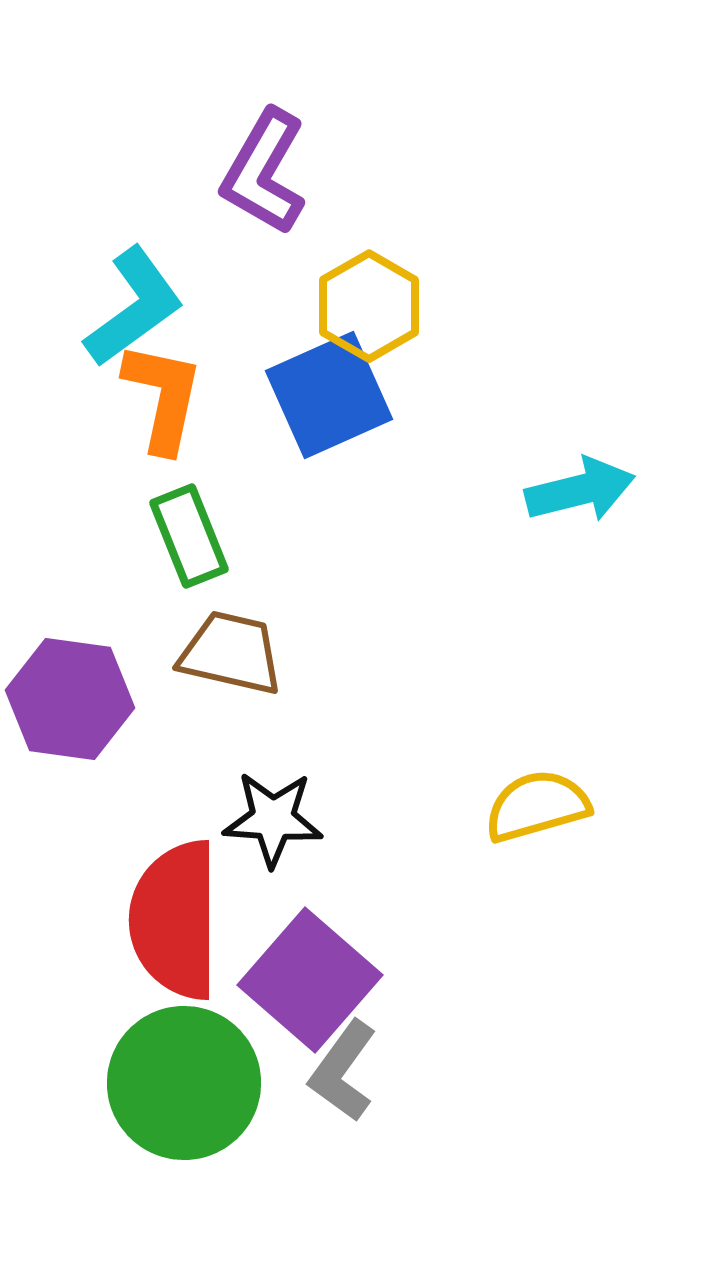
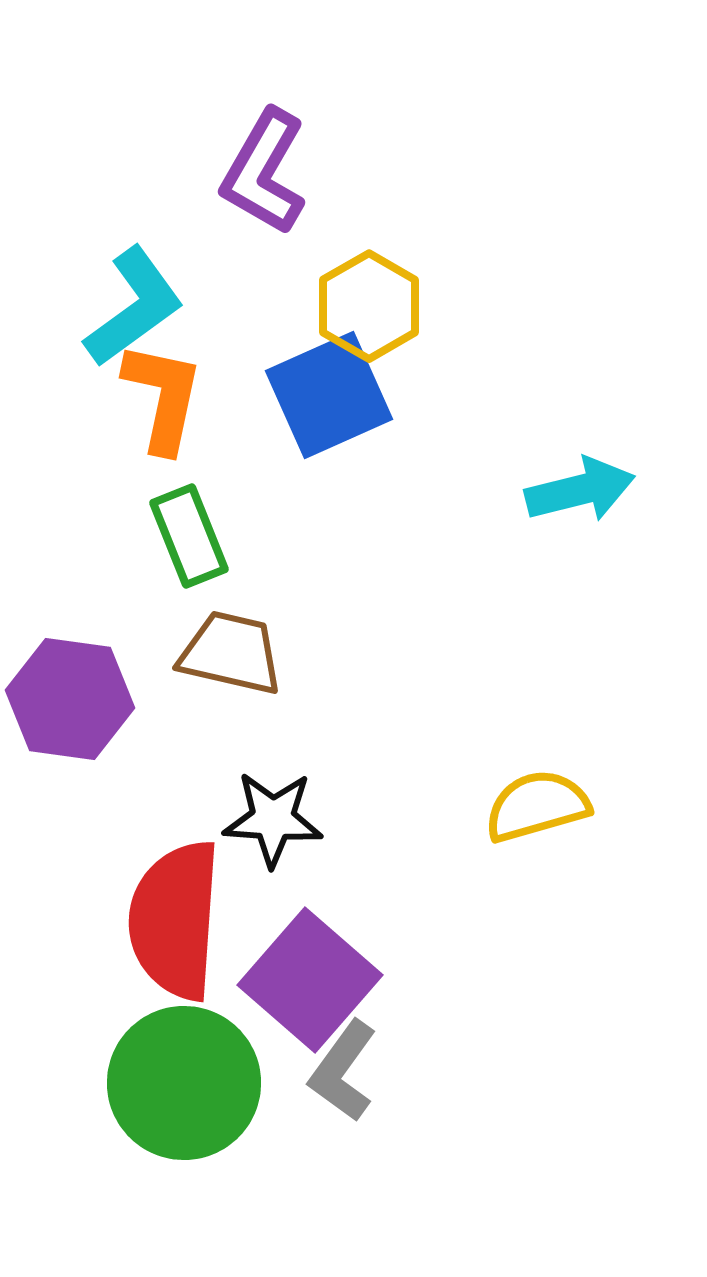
red semicircle: rotated 4 degrees clockwise
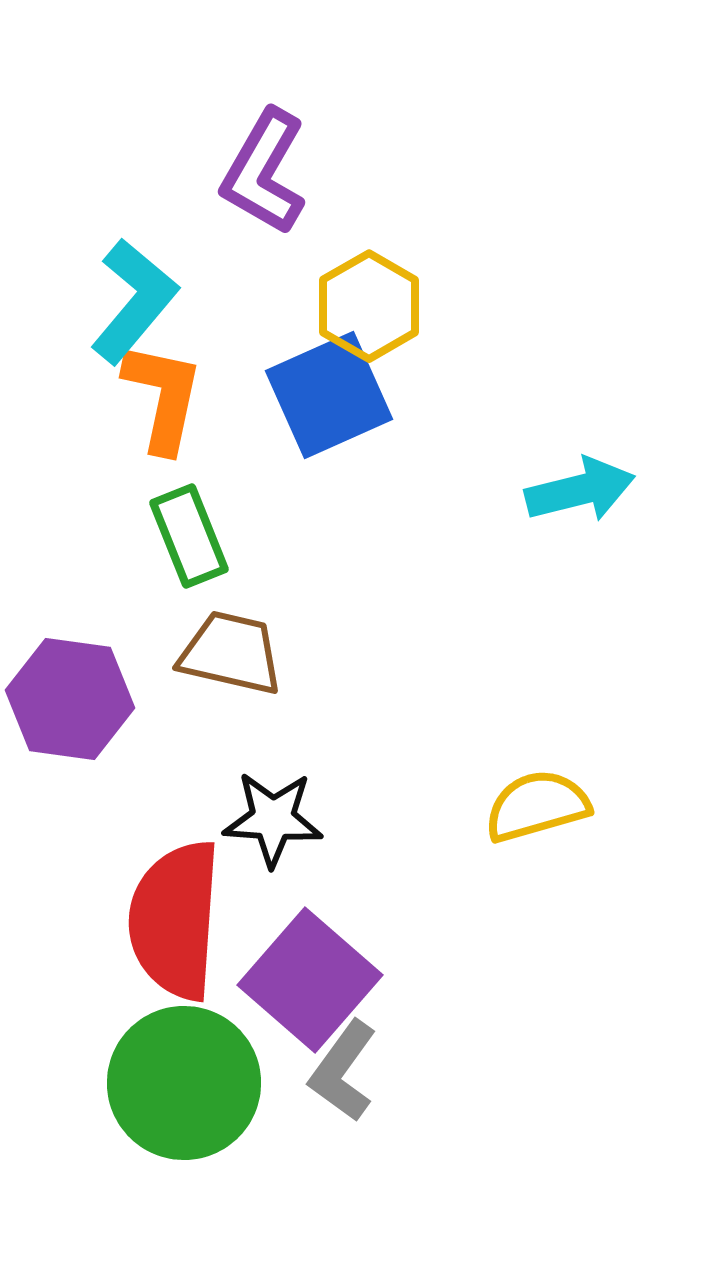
cyan L-shape: moved 6 px up; rotated 14 degrees counterclockwise
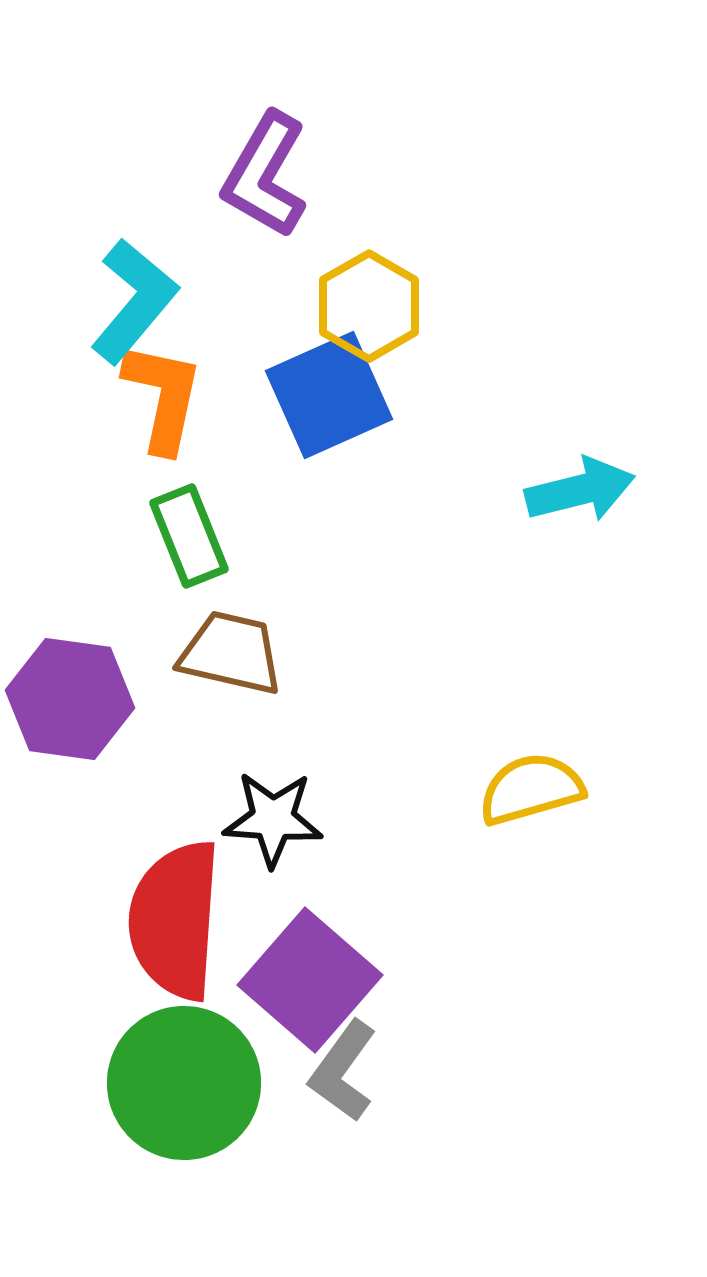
purple L-shape: moved 1 px right, 3 px down
yellow semicircle: moved 6 px left, 17 px up
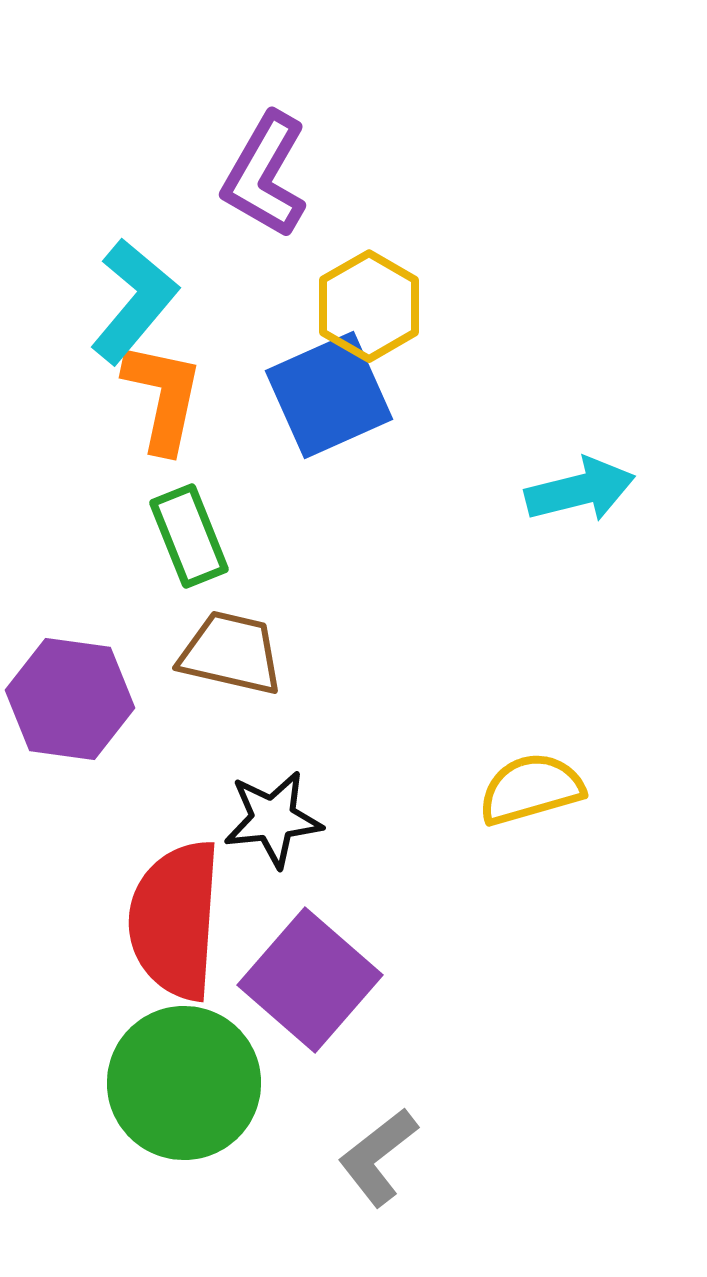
black star: rotated 10 degrees counterclockwise
gray L-shape: moved 35 px right, 86 px down; rotated 16 degrees clockwise
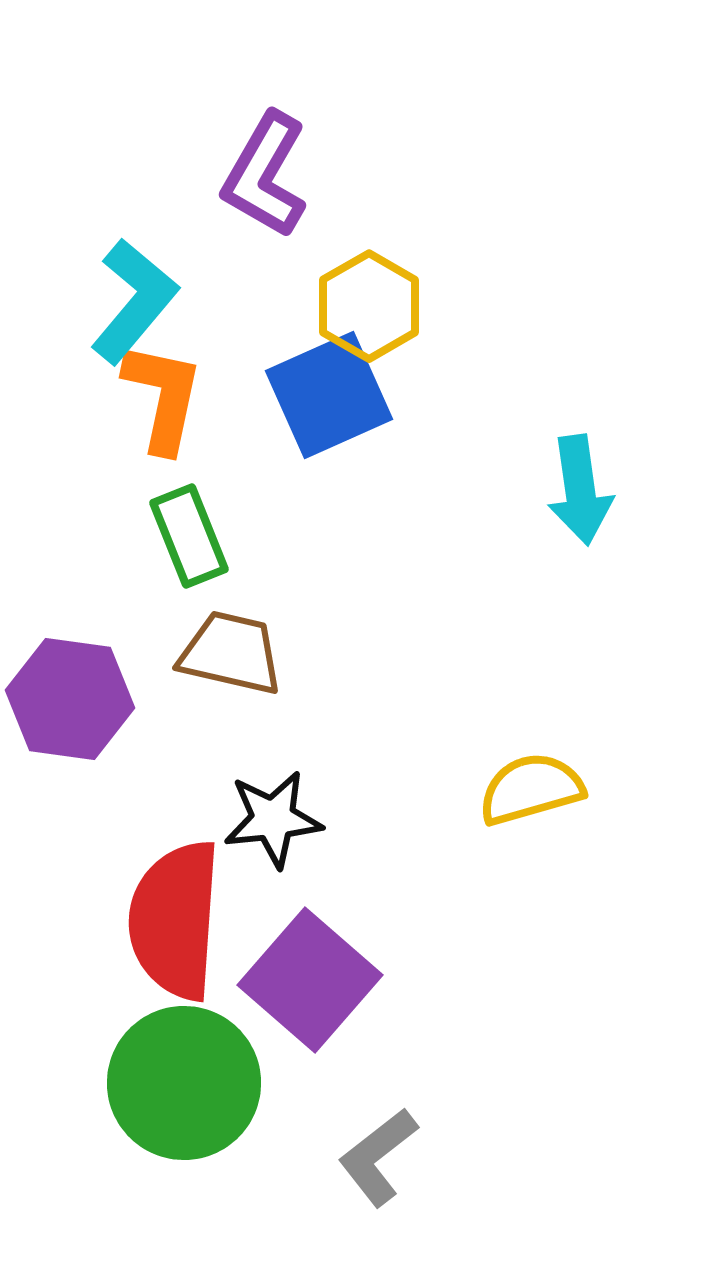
cyan arrow: rotated 96 degrees clockwise
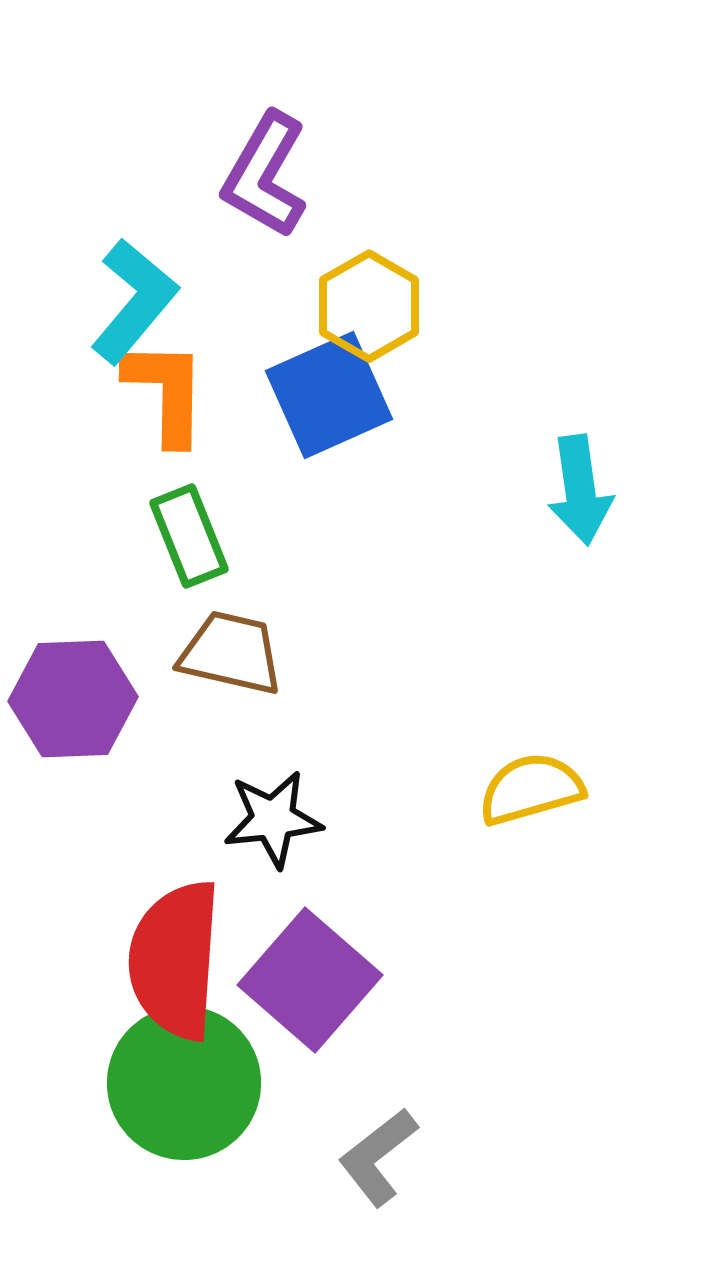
orange L-shape: moved 3 px right, 5 px up; rotated 11 degrees counterclockwise
purple hexagon: moved 3 px right; rotated 10 degrees counterclockwise
red semicircle: moved 40 px down
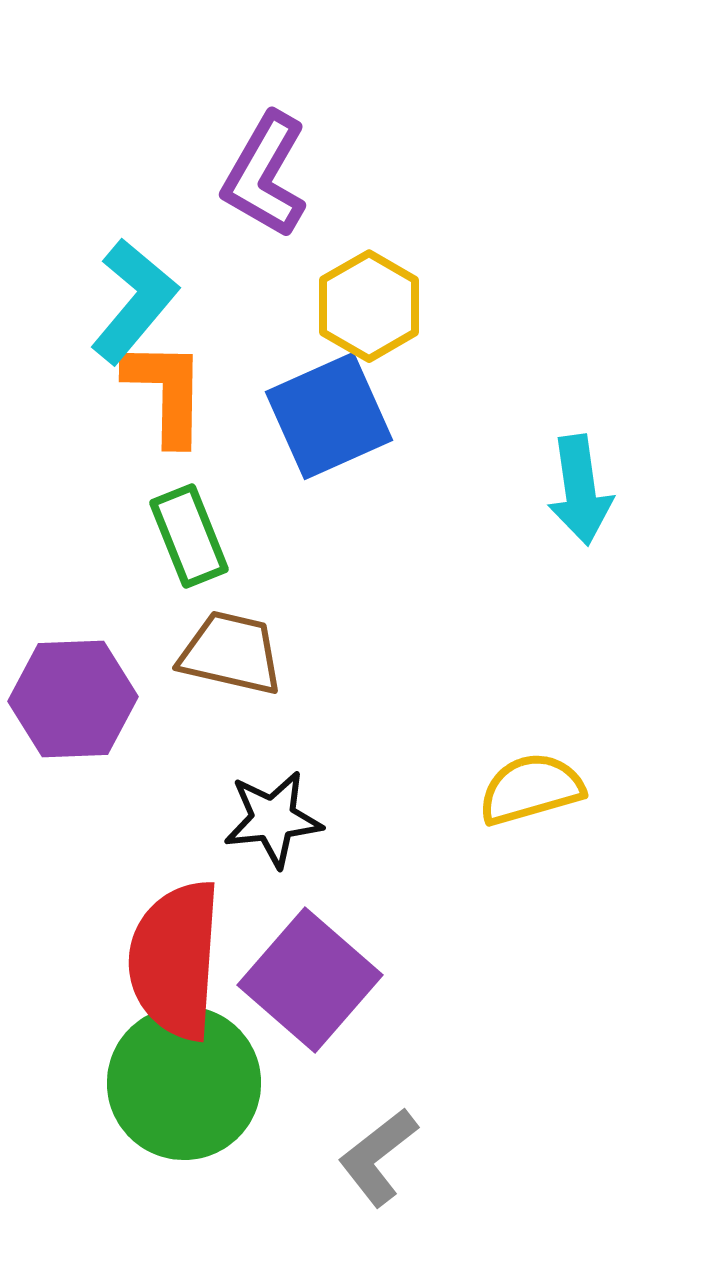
blue square: moved 21 px down
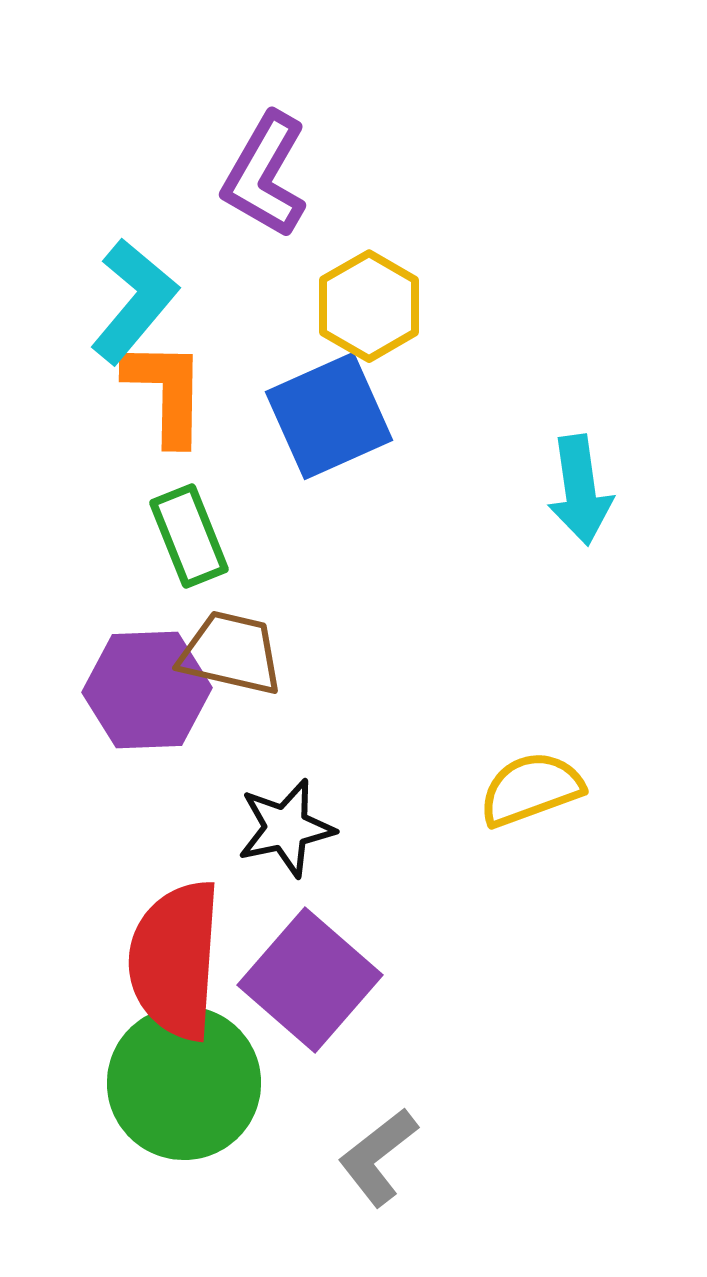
purple hexagon: moved 74 px right, 9 px up
yellow semicircle: rotated 4 degrees counterclockwise
black star: moved 13 px right, 9 px down; rotated 6 degrees counterclockwise
